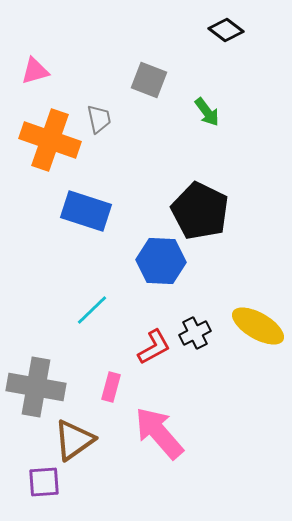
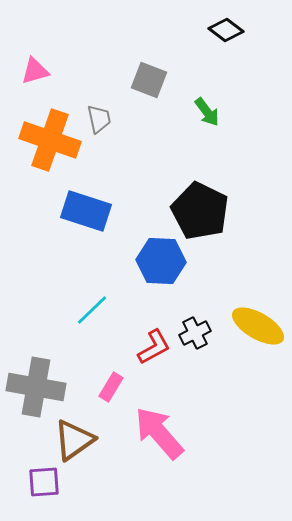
pink rectangle: rotated 16 degrees clockwise
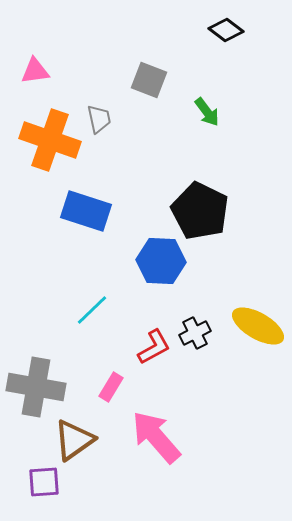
pink triangle: rotated 8 degrees clockwise
pink arrow: moved 3 px left, 4 px down
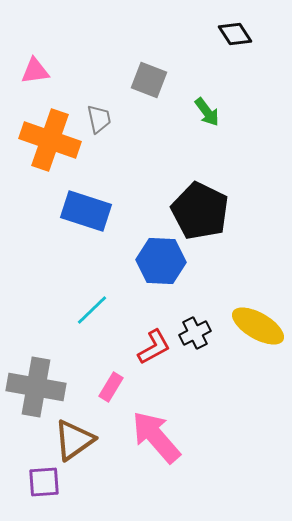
black diamond: moved 9 px right, 4 px down; rotated 20 degrees clockwise
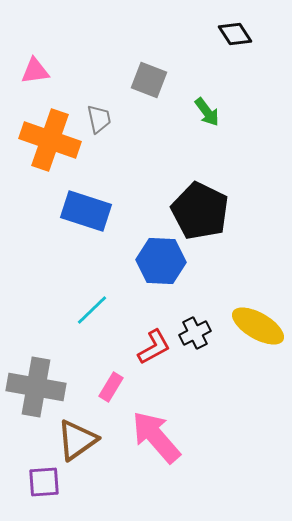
brown triangle: moved 3 px right
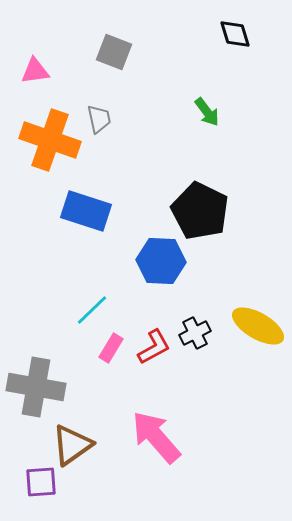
black diamond: rotated 16 degrees clockwise
gray square: moved 35 px left, 28 px up
pink rectangle: moved 39 px up
brown triangle: moved 5 px left, 5 px down
purple square: moved 3 px left
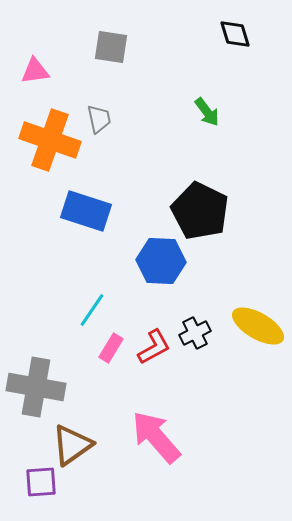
gray square: moved 3 px left, 5 px up; rotated 12 degrees counterclockwise
cyan line: rotated 12 degrees counterclockwise
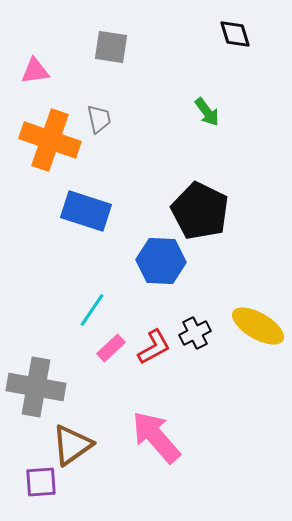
pink rectangle: rotated 16 degrees clockwise
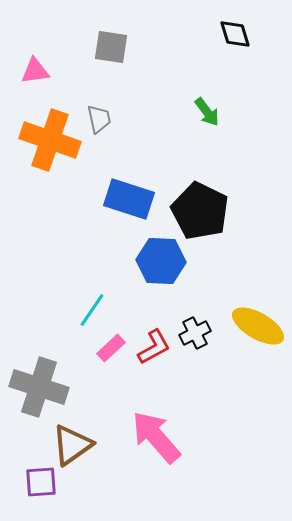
blue rectangle: moved 43 px right, 12 px up
gray cross: moved 3 px right; rotated 8 degrees clockwise
